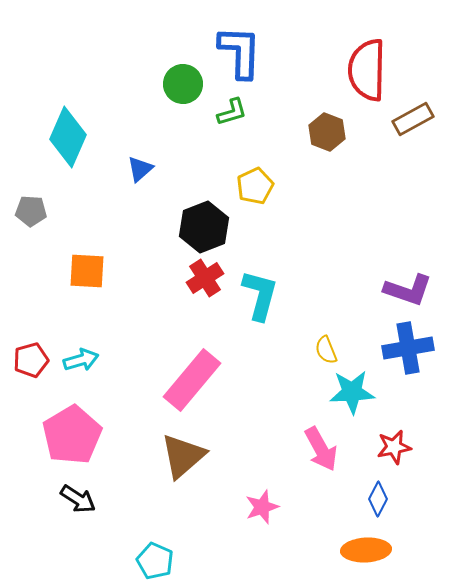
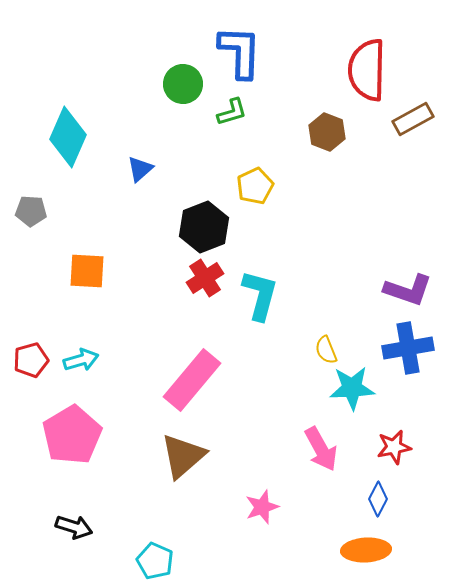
cyan star: moved 4 px up
black arrow: moved 4 px left, 28 px down; rotated 15 degrees counterclockwise
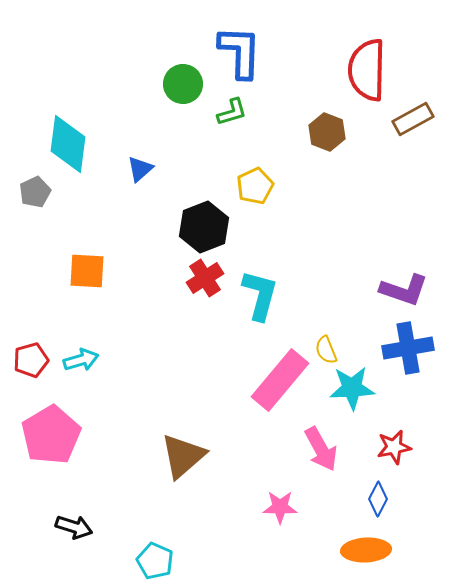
cyan diamond: moved 7 px down; rotated 16 degrees counterclockwise
gray pentagon: moved 4 px right, 19 px up; rotated 28 degrees counterclockwise
purple L-shape: moved 4 px left
pink rectangle: moved 88 px right
pink pentagon: moved 21 px left
pink star: moved 18 px right; rotated 20 degrees clockwise
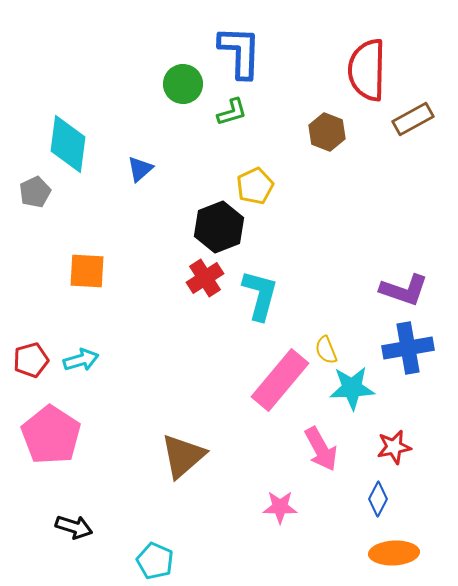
black hexagon: moved 15 px right
pink pentagon: rotated 8 degrees counterclockwise
orange ellipse: moved 28 px right, 3 px down
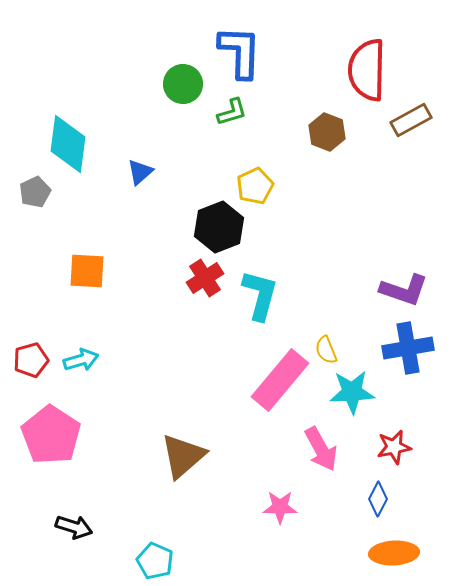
brown rectangle: moved 2 px left, 1 px down
blue triangle: moved 3 px down
cyan star: moved 4 px down
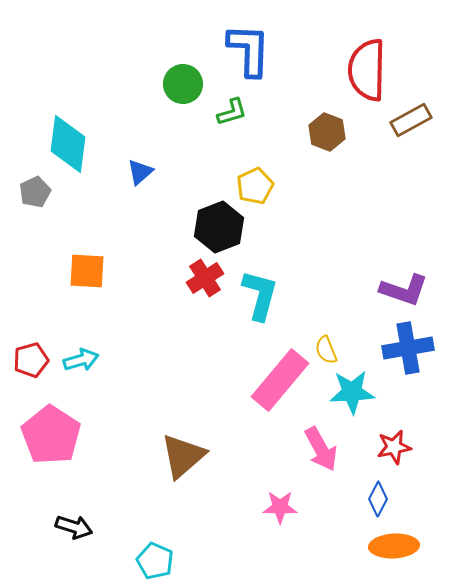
blue L-shape: moved 9 px right, 2 px up
orange ellipse: moved 7 px up
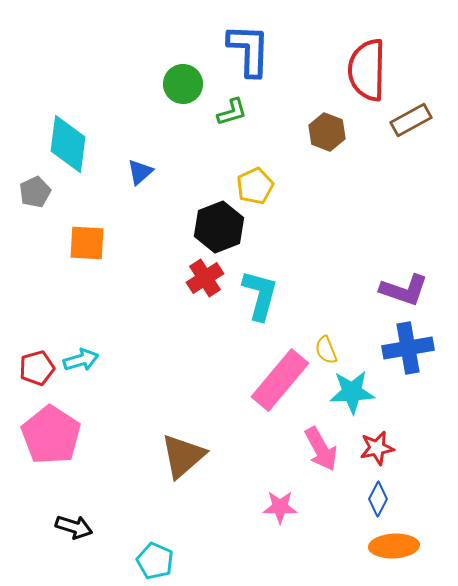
orange square: moved 28 px up
red pentagon: moved 6 px right, 8 px down
red star: moved 17 px left, 1 px down
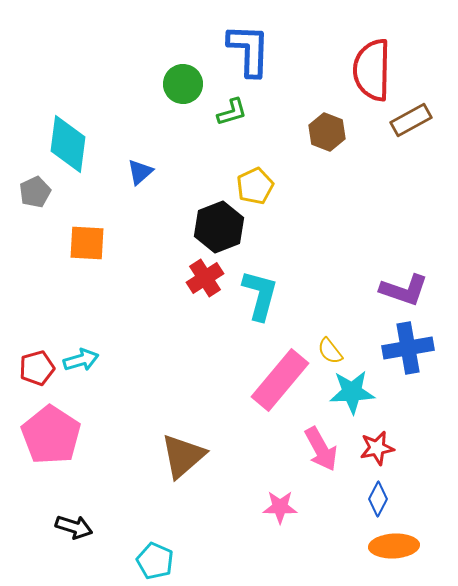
red semicircle: moved 5 px right
yellow semicircle: moved 4 px right, 1 px down; rotated 16 degrees counterclockwise
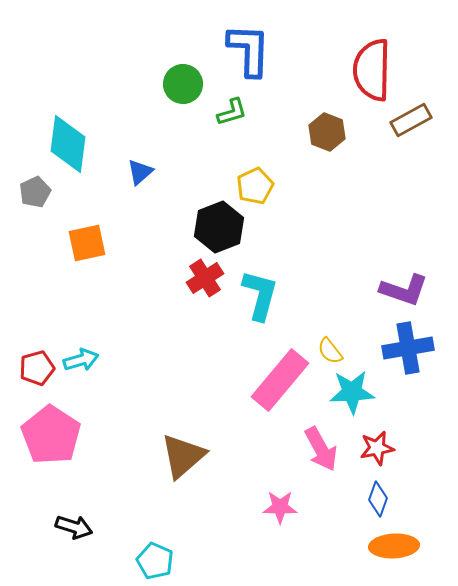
orange square: rotated 15 degrees counterclockwise
blue diamond: rotated 8 degrees counterclockwise
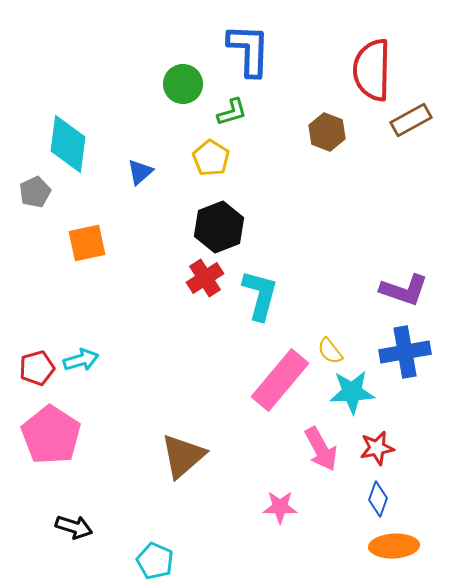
yellow pentagon: moved 44 px left, 28 px up; rotated 15 degrees counterclockwise
blue cross: moved 3 px left, 4 px down
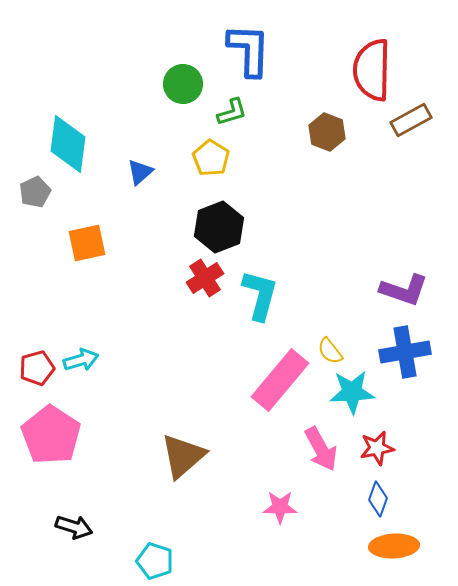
cyan pentagon: rotated 6 degrees counterclockwise
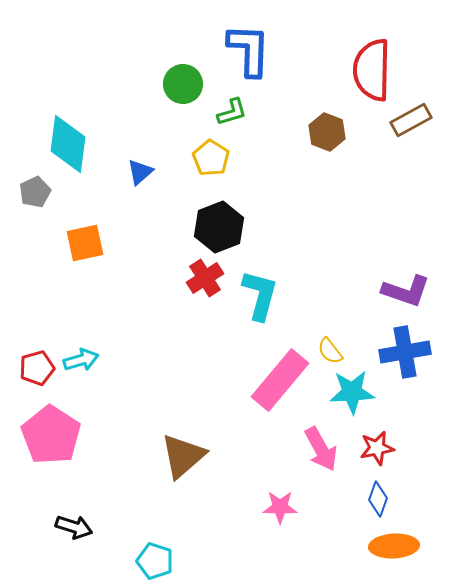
orange square: moved 2 px left
purple L-shape: moved 2 px right, 1 px down
